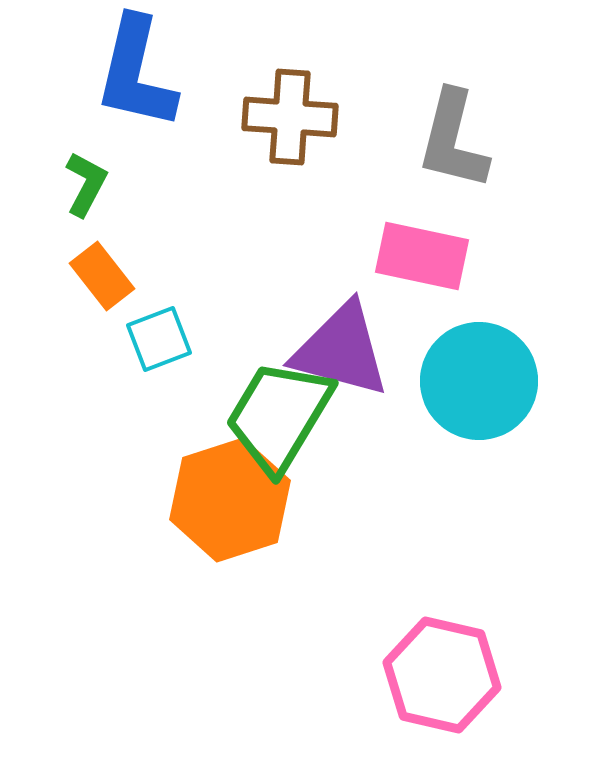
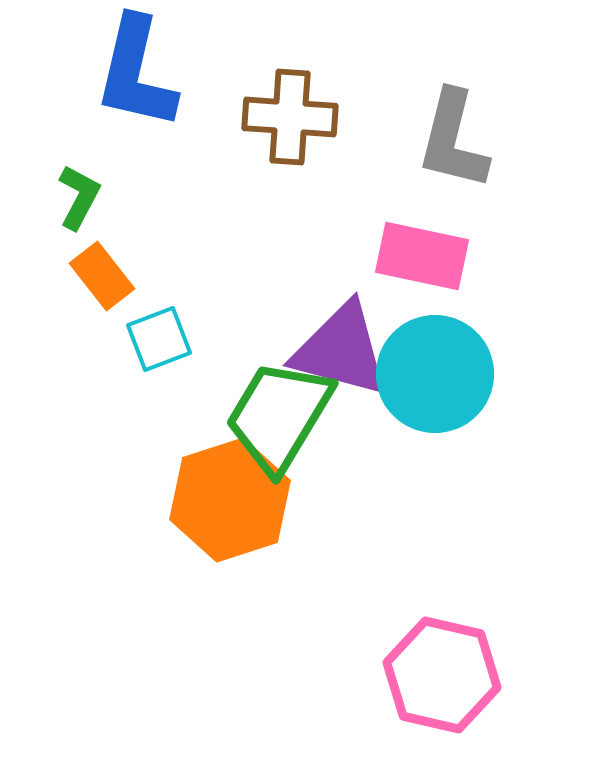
green L-shape: moved 7 px left, 13 px down
cyan circle: moved 44 px left, 7 px up
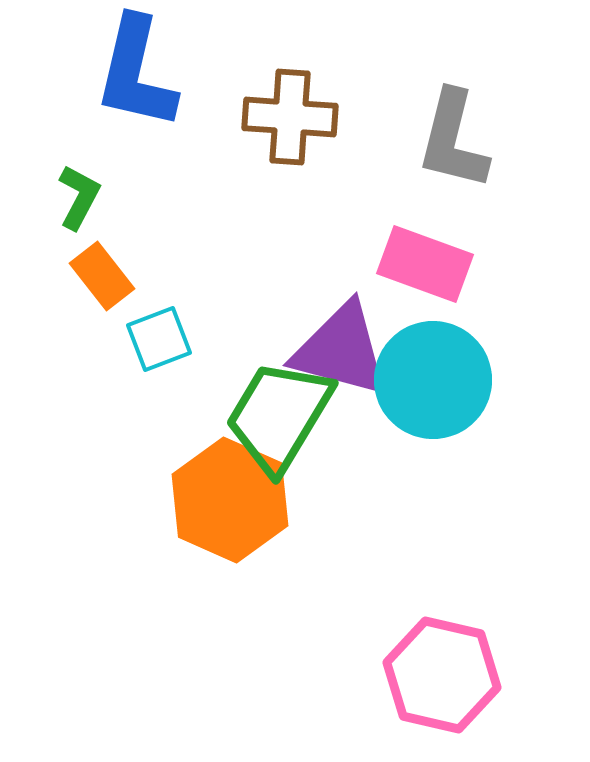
pink rectangle: moved 3 px right, 8 px down; rotated 8 degrees clockwise
cyan circle: moved 2 px left, 6 px down
orange hexagon: rotated 18 degrees counterclockwise
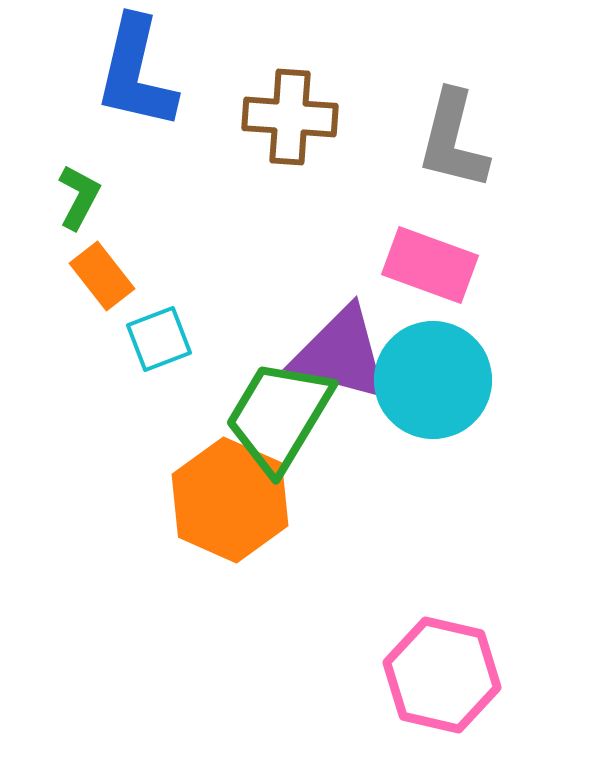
pink rectangle: moved 5 px right, 1 px down
purple triangle: moved 4 px down
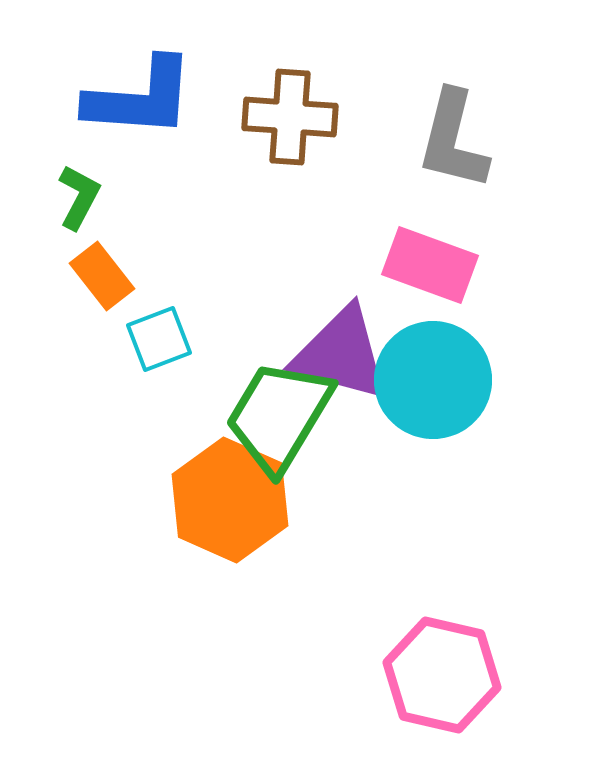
blue L-shape: moved 4 px right, 25 px down; rotated 99 degrees counterclockwise
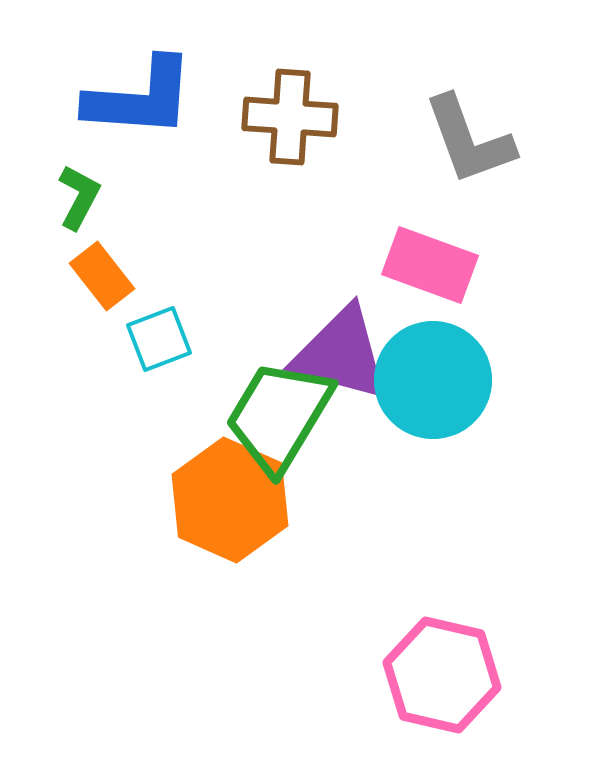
gray L-shape: moved 16 px right; rotated 34 degrees counterclockwise
